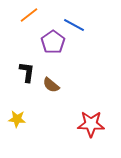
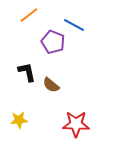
purple pentagon: rotated 15 degrees counterclockwise
black L-shape: rotated 20 degrees counterclockwise
yellow star: moved 2 px right, 1 px down; rotated 12 degrees counterclockwise
red star: moved 15 px left
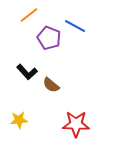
blue line: moved 1 px right, 1 px down
purple pentagon: moved 4 px left, 4 px up
black L-shape: rotated 150 degrees clockwise
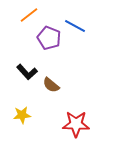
yellow star: moved 3 px right, 5 px up
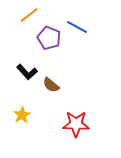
blue line: moved 2 px right, 1 px down
yellow star: rotated 24 degrees counterclockwise
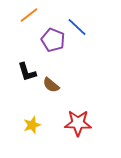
blue line: rotated 15 degrees clockwise
purple pentagon: moved 4 px right, 2 px down
black L-shape: rotated 25 degrees clockwise
yellow star: moved 10 px right, 10 px down; rotated 12 degrees clockwise
red star: moved 2 px right, 1 px up
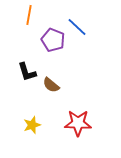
orange line: rotated 42 degrees counterclockwise
